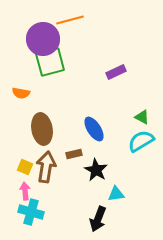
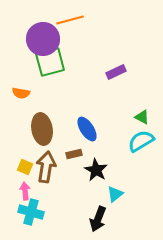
blue ellipse: moved 7 px left
cyan triangle: moved 1 px left; rotated 30 degrees counterclockwise
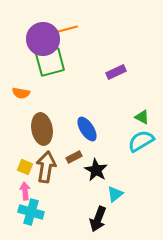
orange line: moved 6 px left, 10 px down
brown rectangle: moved 3 px down; rotated 14 degrees counterclockwise
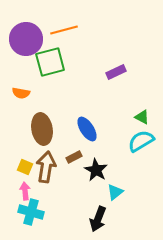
purple circle: moved 17 px left
cyan triangle: moved 2 px up
